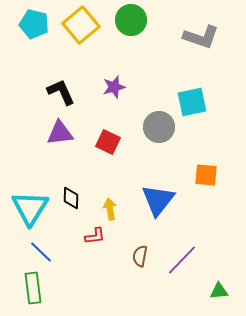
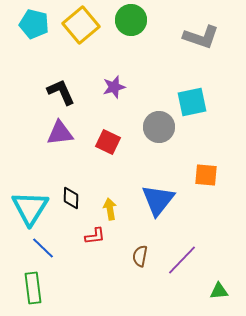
blue line: moved 2 px right, 4 px up
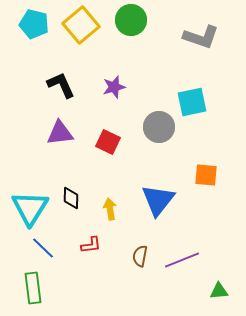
black L-shape: moved 7 px up
red L-shape: moved 4 px left, 9 px down
purple line: rotated 24 degrees clockwise
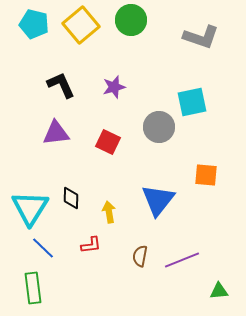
purple triangle: moved 4 px left
yellow arrow: moved 1 px left, 3 px down
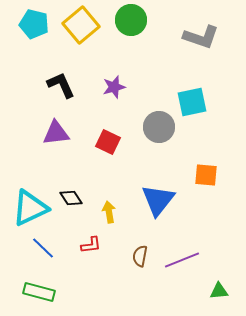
black diamond: rotated 35 degrees counterclockwise
cyan triangle: rotated 33 degrees clockwise
green rectangle: moved 6 px right, 4 px down; rotated 68 degrees counterclockwise
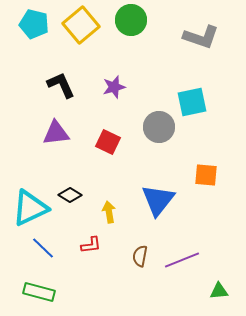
black diamond: moved 1 px left, 3 px up; rotated 25 degrees counterclockwise
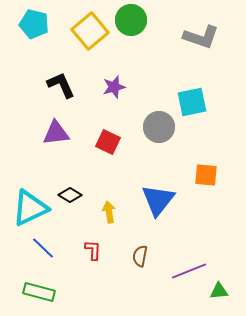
yellow square: moved 9 px right, 6 px down
red L-shape: moved 2 px right, 5 px down; rotated 80 degrees counterclockwise
purple line: moved 7 px right, 11 px down
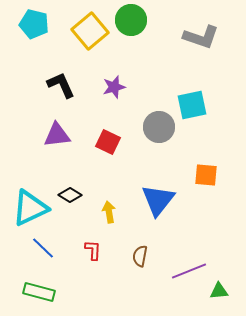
cyan square: moved 3 px down
purple triangle: moved 1 px right, 2 px down
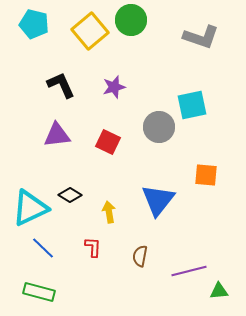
red L-shape: moved 3 px up
purple line: rotated 8 degrees clockwise
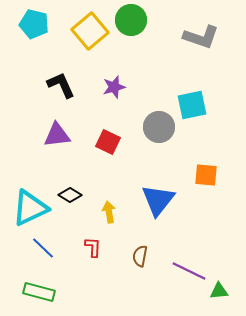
purple line: rotated 40 degrees clockwise
